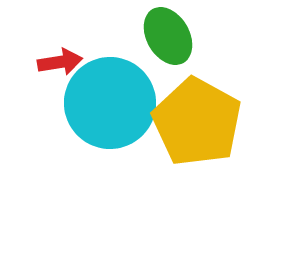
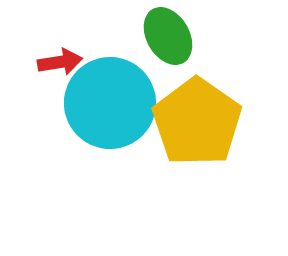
yellow pentagon: rotated 6 degrees clockwise
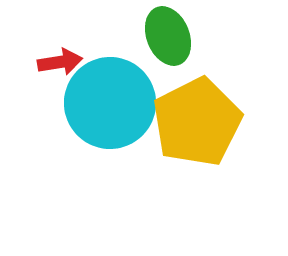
green ellipse: rotated 8 degrees clockwise
yellow pentagon: rotated 10 degrees clockwise
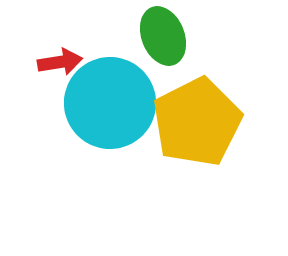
green ellipse: moved 5 px left
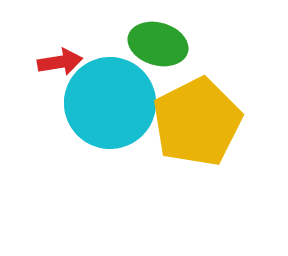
green ellipse: moved 5 px left, 8 px down; rotated 52 degrees counterclockwise
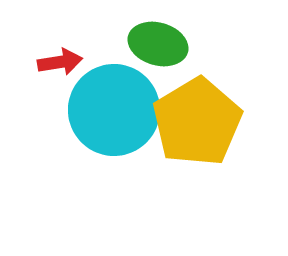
cyan circle: moved 4 px right, 7 px down
yellow pentagon: rotated 4 degrees counterclockwise
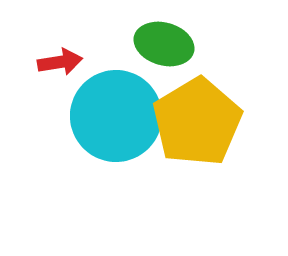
green ellipse: moved 6 px right
cyan circle: moved 2 px right, 6 px down
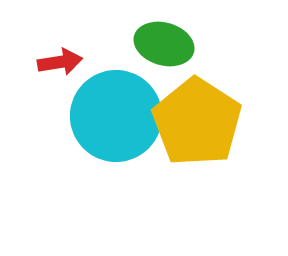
yellow pentagon: rotated 8 degrees counterclockwise
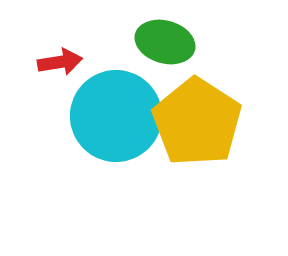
green ellipse: moved 1 px right, 2 px up
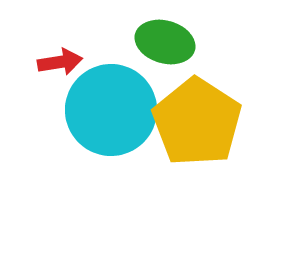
cyan circle: moved 5 px left, 6 px up
